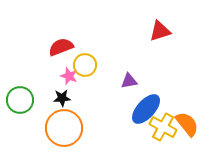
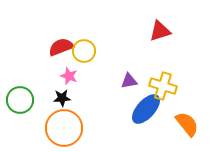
yellow circle: moved 1 px left, 14 px up
yellow cross: moved 41 px up; rotated 12 degrees counterclockwise
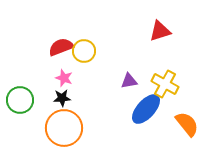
pink star: moved 5 px left, 2 px down
yellow cross: moved 2 px right, 2 px up; rotated 12 degrees clockwise
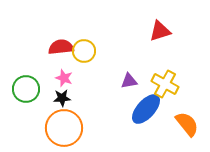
red semicircle: rotated 15 degrees clockwise
green circle: moved 6 px right, 11 px up
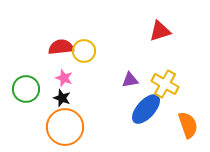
purple triangle: moved 1 px right, 1 px up
black star: rotated 24 degrees clockwise
orange semicircle: moved 1 px right, 1 px down; rotated 20 degrees clockwise
orange circle: moved 1 px right, 1 px up
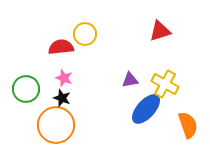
yellow circle: moved 1 px right, 17 px up
orange circle: moved 9 px left, 2 px up
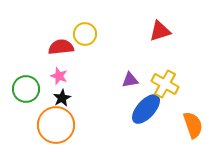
pink star: moved 5 px left, 2 px up
black star: rotated 24 degrees clockwise
orange semicircle: moved 5 px right
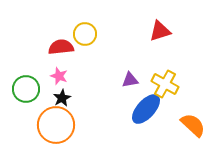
orange semicircle: rotated 28 degrees counterclockwise
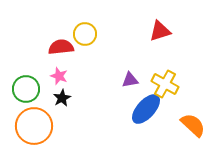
orange circle: moved 22 px left, 1 px down
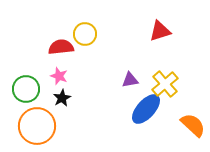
yellow cross: rotated 20 degrees clockwise
orange circle: moved 3 px right
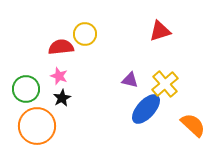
purple triangle: rotated 24 degrees clockwise
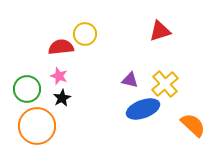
green circle: moved 1 px right
blue ellipse: moved 3 px left; rotated 28 degrees clockwise
